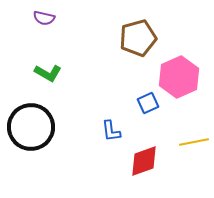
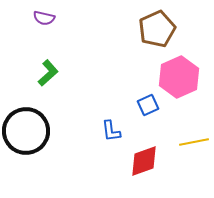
brown pentagon: moved 19 px right, 9 px up; rotated 9 degrees counterclockwise
green L-shape: rotated 72 degrees counterclockwise
blue square: moved 2 px down
black circle: moved 5 px left, 4 px down
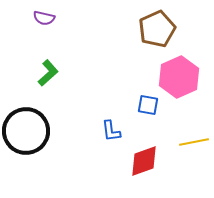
blue square: rotated 35 degrees clockwise
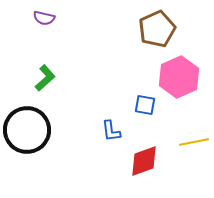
green L-shape: moved 3 px left, 5 px down
blue square: moved 3 px left
black circle: moved 1 px right, 1 px up
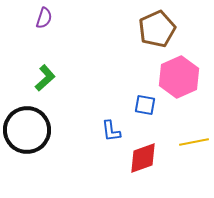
purple semicircle: rotated 85 degrees counterclockwise
red diamond: moved 1 px left, 3 px up
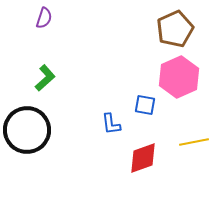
brown pentagon: moved 18 px right
blue L-shape: moved 7 px up
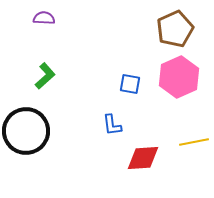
purple semicircle: rotated 105 degrees counterclockwise
green L-shape: moved 2 px up
blue square: moved 15 px left, 21 px up
blue L-shape: moved 1 px right, 1 px down
black circle: moved 1 px left, 1 px down
red diamond: rotated 16 degrees clockwise
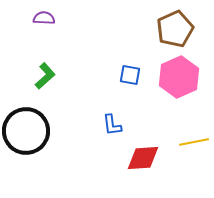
blue square: moved 9 px up
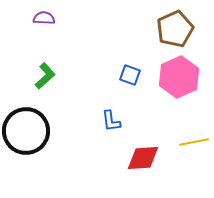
blue square: rotated 10 degrees clockwise
blue L-shape: moved 1 px left, 4 px up
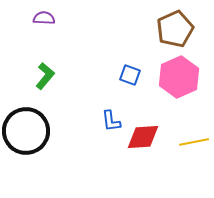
green L-shape: rotated 8 degrees counterclockwise
red diamond: moved 21 px up
